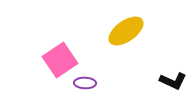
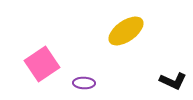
pink square: moved 18 px left, 4 px down
purple ellipse: moved 1 px left
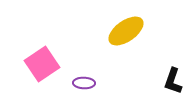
black L-shape: rotated 84 degrees clockwise
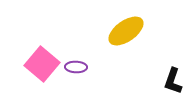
pink square: rotated 16 degrees counterclockwise
purple ellipse: moved 8 px left, 16 px up
